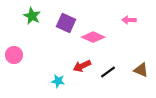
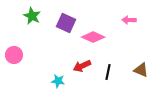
black line: rotated 42 degrees counterclockwise
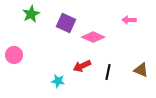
green star: moved 1 px left, 2 px up; rotated 18 degrees clockwise
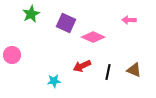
pink circle: moved 2 px left
brown triangle: moved 7 px left
cyan star: moved 4 px left; rotated 16 degrees counterclockwise
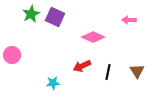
purple square: moved 11 px left, 6 px up
brown triangle: moved 3 px right, 1 px down; rotated 35 degrees clockwise
cyan star: moved 1 px left, 2 px down
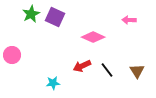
black line: moved 1 px left, 2 px up; rotated 49 degrees counterclockwise
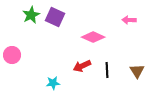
green star: moved 1 px down
black line: rotated 35 degrees clockwise
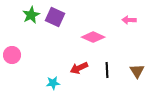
red arrow: moved 3 px left, 2 px down
